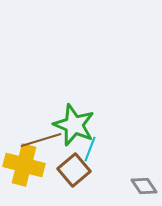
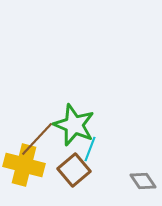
brown line: moved 4 px left, 1 px up; rotated 30 degrees counterclockwise
gray diamond: moved 1 px left, 5 px up
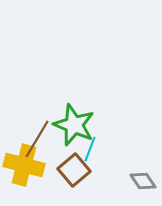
brown line: rotated 12 degrees counterclockwise
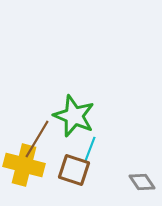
green star: moved 9 px up
brown square: rotated 32 degrees counterclockwise
gray diamond: moved 1 px left, 1 px down
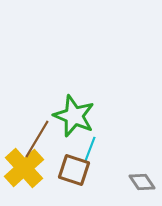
yellow cross: moved 3 px down; rotated 33 degrees clockwise
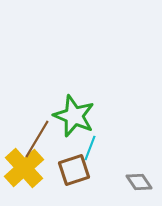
cyan line: moved 1 px up
brown square: rotated 36 degrees counterclockwise
gray diamond: moved 3 px left
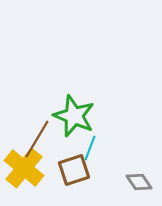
yellow cross: rotated 9 degrees counterclockwise
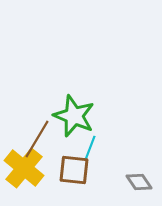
brown square: rotated 24 degrees clockwise
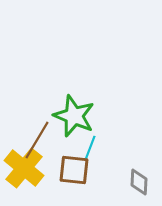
brown line: moved 1 px down
gray diamond: rotated 36 degrees clockwise
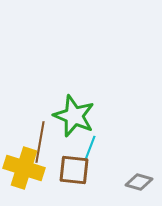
brown line: moved 3 px right, 2 px down; rotated 21 degrees counterclockwise
yellow cross: rotated 21 degrees counterclockwise
gray diamond: rotated 76 degrees counterclockwise
